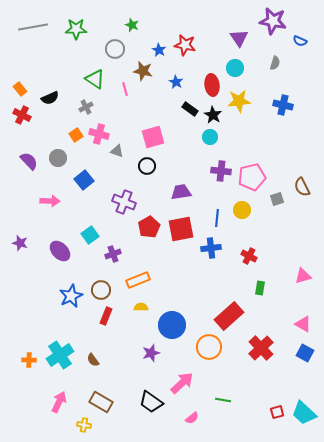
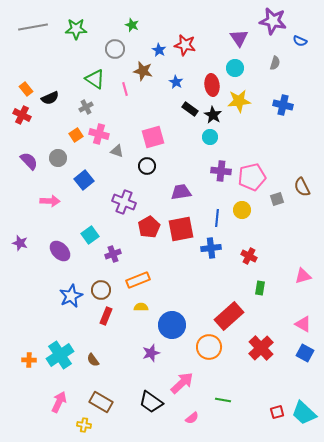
orange rectangle at (20, 89): moved 6 px right
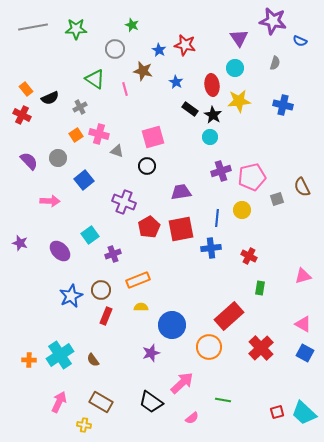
gray cross at (86, 107): moved 6 px left
purple cross at (221, 171): rotated 24 degrees counterclockwise
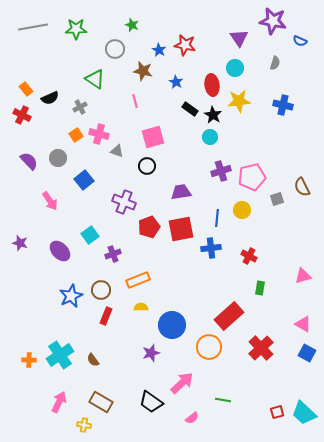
pink line at (125, 89): moved 10 px right, 12 px down
pink arrow at (50, 201): rotated 54 degrees clockwise
red pentagon at (149, 227): rotated 10 degrees clockwise
blue square at (305, 353): moved 2 px right
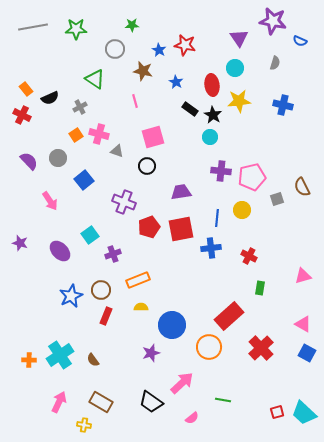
green star at (132, 25): rotated 24 degrees counterclockwise
purple cross at (221, 171): rotated 24 degrees clockwise
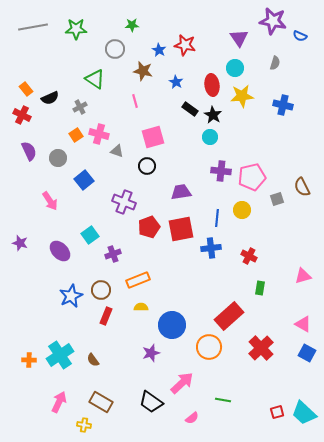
blue semicircle at (300, 41): moved 5 px up
yellow star at (239, 101): moved 3 px right, 5 px up
purple semicircle at (29, 161): moved 10 px up; rotated 18 degrees clockwise
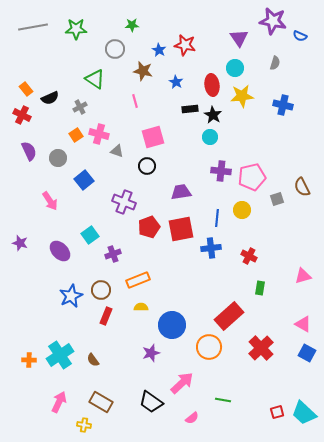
black rectangle at (190, 109): rotated 42 degrees counterclockwise
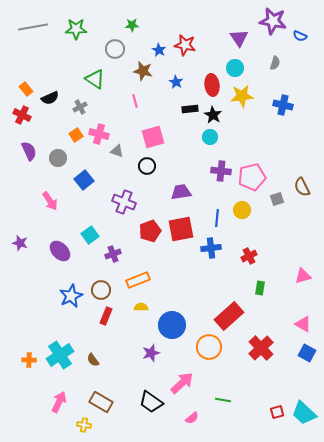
red pentagon at (149, 227): moved 1 px right, 4 px down
red cross at (249, 256): rotated 35 degrees clockwise
